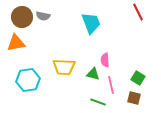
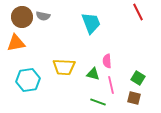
pink semicircle: moved 2 px right, 1 px down
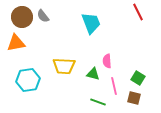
gray semicircle: rotated 40 degrees clockwise
yellow trapezoid: moved 1 px up
pink line: moved 3 px right, 1 px down
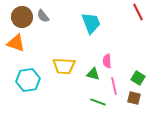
orange triangle: rotated 30 degrees clockwise
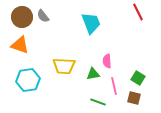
orange triangle: moved 4 px right, 2 px down
green triangle: rotated 24 degrees counterclockwise
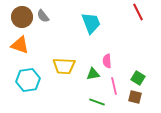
brown square: moved 1 px right, 1 px up
green line: moved 1 px left
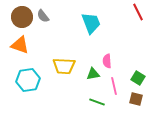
brown square: moved 1 px right, 2 px down
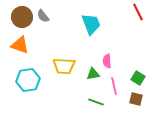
cyan trapezoid: moved 1 px down
green line: moved 1 px left
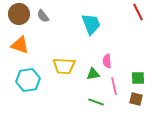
brown circle: moved 3 px left, 3 px up
green square: rotated 32 degrees counterclockwise
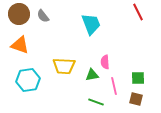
pink semicircle: moved 2 px left, 1 px down
green triangle: moved 1 px left, 1 px down
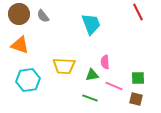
pink line: rotated 54 degrees counterclockwise
green line: moved 6 px left, 4 px up
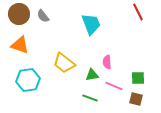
pink semicircle: moved 2 px right
yellow trapezoid: moved 3 px up; rotated 35 degrees clockwise
